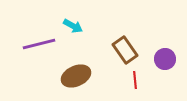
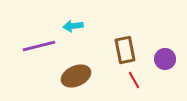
cyan arrow: rotated 144 degrees clockwise
purple line: moved 2 px down
brown rectangle: rotated 24 degrees clockwise
red line: moved 1 px left; rotated 24 degrees counterclockwise
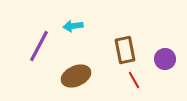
purple line: rotated 48 degrees counterclockwise
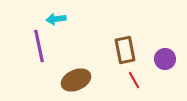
cyan arrow: moved 17 px left, 7 px up
purple line: rotated 40 degrees counterclockwise
brown ellipse: moved 4 px down
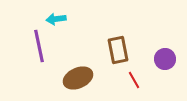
brown rectangle: moved 7 px left
brown ellipse: moved 2 px right, 2 px up
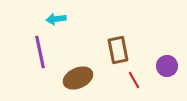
purple line: moved 1 px right, 6 px down
purple circle: moved 2 px right, 7 px down
